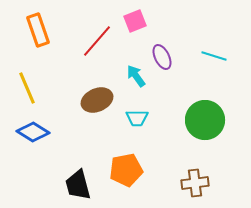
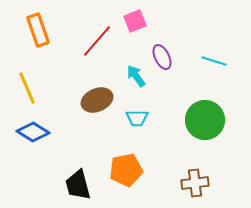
cyan line: moved 5 px down
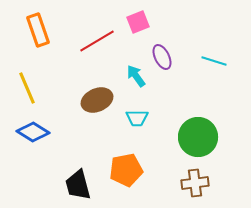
pink square: moved 3 px right, 1 px down
red line: rotated 18 degrees clockwise
green circle: moved 7 px left, 17 px down
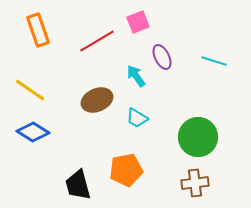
yellow line: moved 3 px right, 2 px down; rotated 32 degrees counterclockwise
cyan trapezoid: rotated 30 degrees clockwise
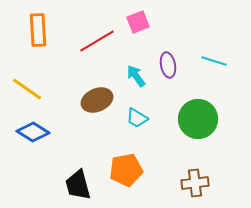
orange rectangle: rotated 16 degrees clockwise
purple ellipse: moved 6 px right, 8 px down; rotated 15 degrees clockwise
yellow line: moved 3 px left, 1 px up
green circle: moved 18 px up
